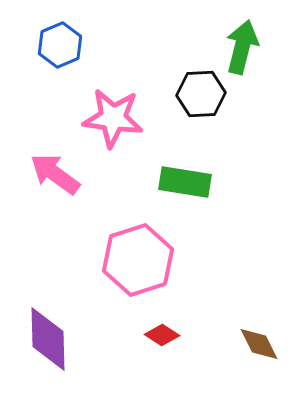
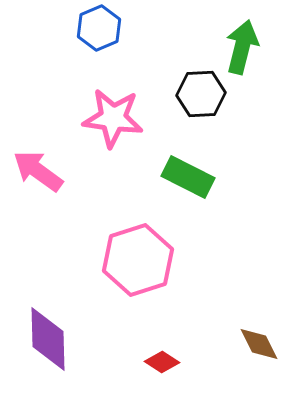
blue hexagon: moved 39 px right, 17 px up
pink arrow: moved 17 px left, 3 px up
green rectangle: moved 3 px right, 5 px up; rotated 18 degrees clockwise
red diamond: moved 27 px down
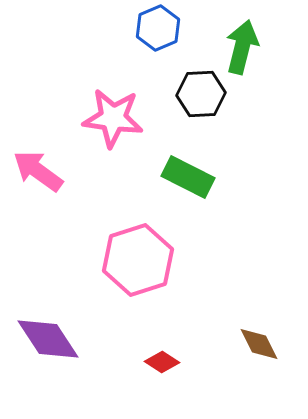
blue hexagon: moved 59 px right
purple diamond: rotated 32 degrees counterclockwise
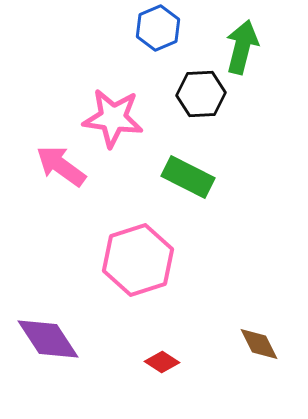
pink arrow: moved 23 px right, 5 px up
